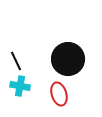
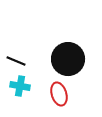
black line: rotated 42 degrees counterclockwise
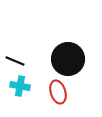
black line: moved 1 px left
red ellipse: moved 1 px left, 2 px up
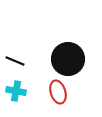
cyan cross: moved 4 px left, 5 px down
